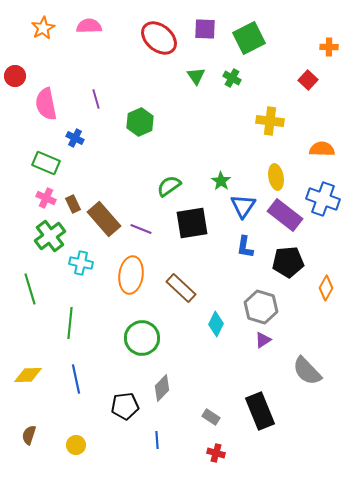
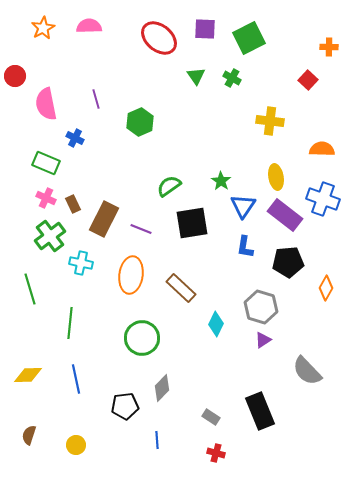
brown rectangle at (104, 219): rotated 68 degrees clockwise
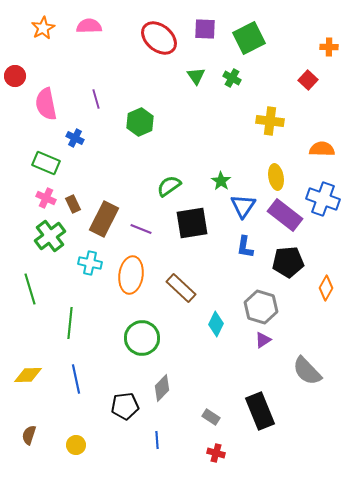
cyan cross at (81, 263): moved 9 px right
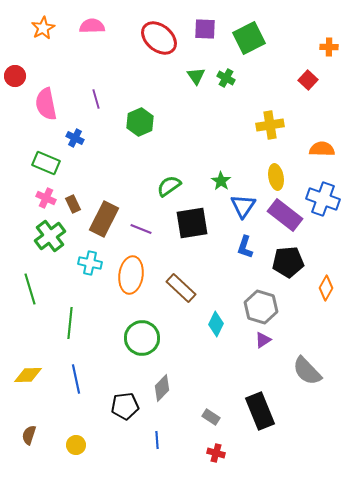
pink semicircle at (89, 26): moved 3 px right
green cross at (232, 78): moved 6 px left
yellow cross at (270, 121): moved 4 px down; rotated 16 degrees counterclockwise
blue L-shape at (245, 247): rotated 10 degrees clockwise
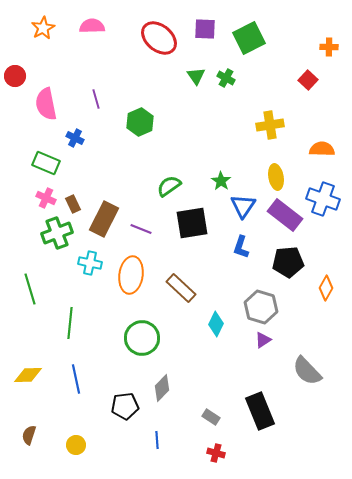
green cross at (50, 236): moved 7 px right, 3 px up; rotated 16 degrees clockwise
blue L-shape at (245, 247): moved 4 px left
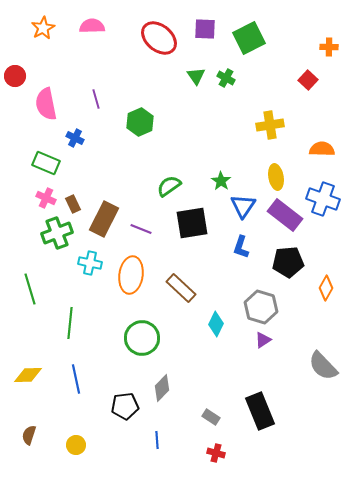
gray semicircle at (307, 371): moved 16 px right, 5 px up
